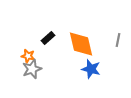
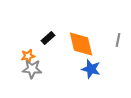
orange star: rotated 24 degrees counterclockwise
gray star: rotated 24 degrees clockwise
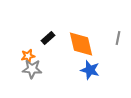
gray line: moved 2 px up
blue star: moved 1 px left, 1 px down
